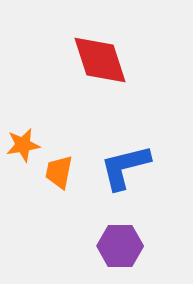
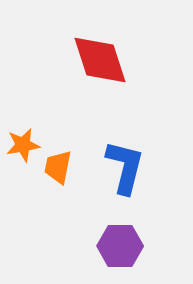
blue L-shape: rotated 118 degrees clockwise
orange trapezoid: moved 1 px left, 5 px up
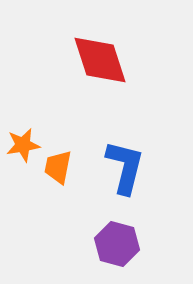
purple hexagon: moved 3 px left, 2 px up; rotated 15 degrees clockwise
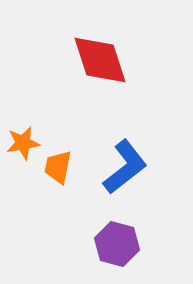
orange star: moved 2 px up
blue L-shape: rotated 38 degrees clockwise
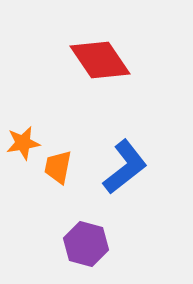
red diamond: rotated 16 degrees counterclockwise
purple hexagon: moved 31 px left
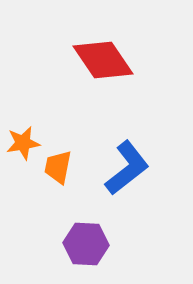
red diamond: moved 3 px right
blue L-shape: moved 2 px right, 1 px down
purple hexagon: rotated 12 degrees counterclockwise
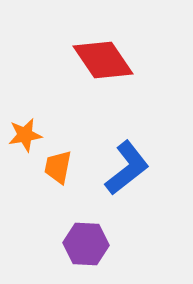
orange star: moved 2 px right, 8 px up
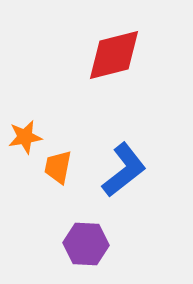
red diamond: moved 11 px right, 5 px up; rotated 70 degrees counterclockwise
orange star: moved 2 px down
blue L-shape: moved 3 px left, 2 px down
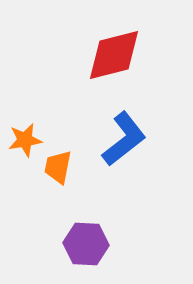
orange star: moved 3 px down
blue L-shape: moved 31 px up
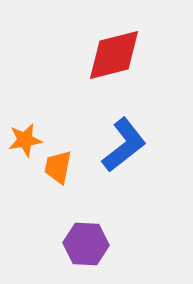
blue L-shape: moved 6 px down
